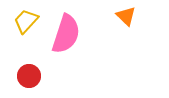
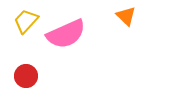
pink semicircle: rotated 48 degrees clockwise
red circle: moved 3 px left
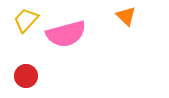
yellow trapezoid: moved 1 px up
pink semicircle: rotated 9 degrees clockwise
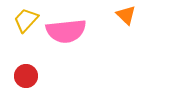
orange triangle: moved 1 px up
pink semicircle: moved 3 px up; rotated 9 degrees clockwise
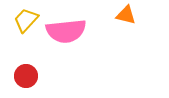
orange triangle: rotated 30 degrees counterclockwise
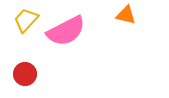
pink semicircle: rotated 21 degrees counterclockwise
red circle: moved 1 px left, 2 px up
